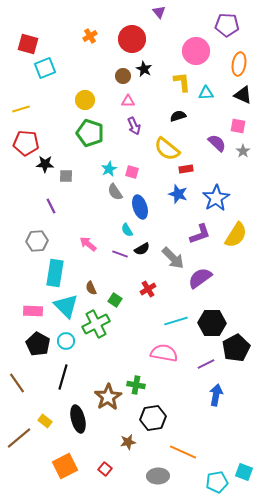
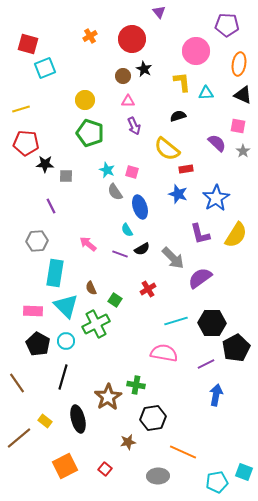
cyan star at (109, 169): moved 2 px left, 1 px down; rotated 21 degrees counterclockwise
purple L-shape at (200, 234): rotated 95 degrees clockwise
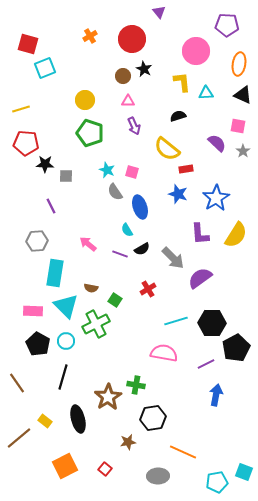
purple L-shape at (200, 234): rotated 10 degrees clockwise
brown semicircle at (91, 288): rotated 56 degrees counterclockwise
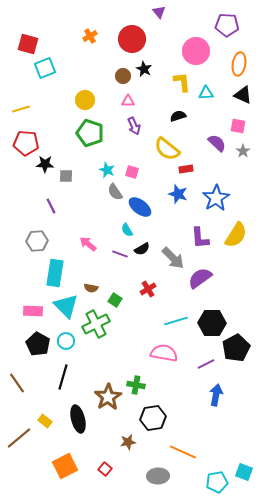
blue ellipse at (140, 207): rotated 35 degrees counterclockwise
purple L-shape at (200, 234): moved 4 px down
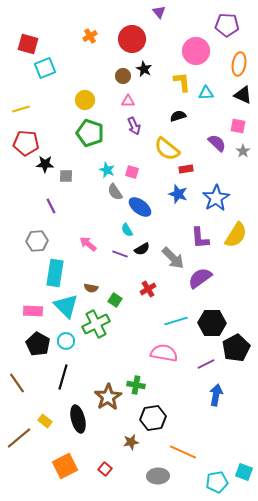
brown star at (128, 442): moved 3 px right
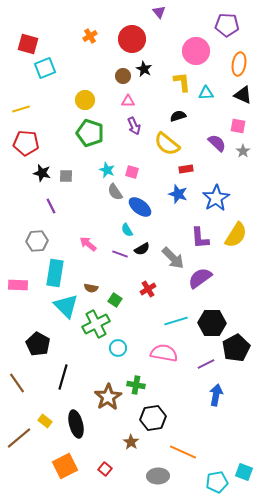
yellow semicircle at (167, 149): moved 5 px up
black star at (45, 164): moved 3 px left, 9 px down; rotated 12 degrees clockwise
pink rectangle at (33, 311): moved 15 px left, 26 px up
cyan circle at (66, 341): moved 52 px right, 7 px down
black ellipse at (78, 419): moved 2 px left, 5 px down
brown star at (131, 442): rotated 28 degrees counterclockwise
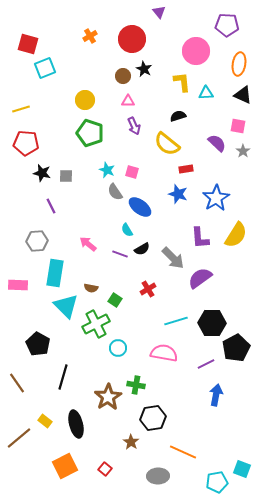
cyan square at (244, 472): moved 2 px left, 3 px up
